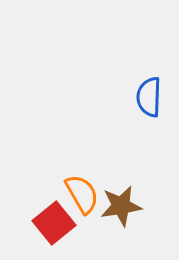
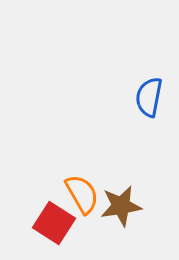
blue semicircle: rotated 9 degrees clockwise
red square: rotated 18 degrees counterclockwise
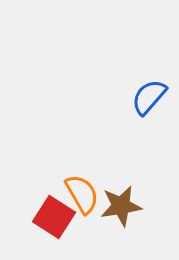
blue semicircle: rotated 30 degrees clockwise
red square: moved 6 px up
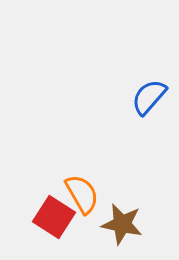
brown star: moved 1 px right, 18 px down; rotated 21 degrees clockwise
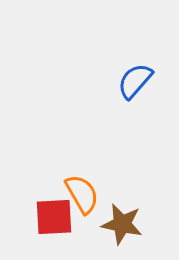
blue semicircle: moved 14 px left, 16 px up
red square: rotated 36 degrees counterclockwise
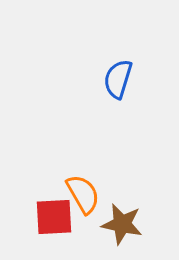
blue semicircle: moved 17 px left, 2 px up; rotated 24 degrees counterclockwise
orange semicircle: moved 1 px right
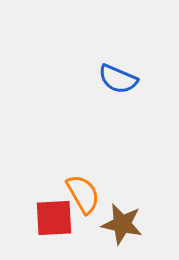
blue semicircle: rotated 84 degrees counterclockwise
red square: moved 1 px down
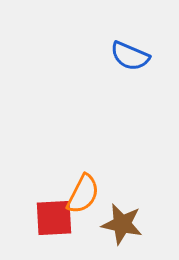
blue semicircle: moved 12 px right, 23 px up
orange semicircle: rotated 57 degrees clockwise
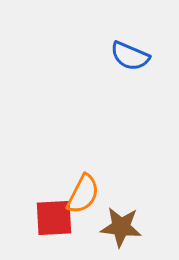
brown star: moved 1 px left, 3 px down; rotated 6 degrees counterclockwise
